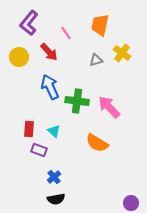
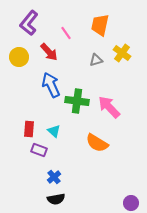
blue arrow: moved 1 px right, 2 px up
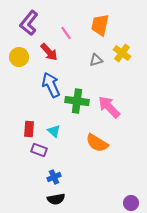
blue cross: rotated 16 degrees clockwise
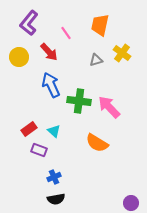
green cross: moved 2 px right
red rectangle: rotated 49 degrees clockwise
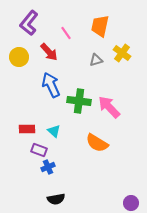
orange trapezoid: moved 1 px down
red rectangle: moved 2 px left; rotated 35 degrees clockwise
blue cross: moved 6 px left, 10 px up
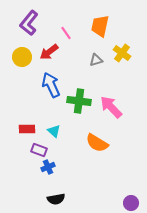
red arrow: rotated 96 degrees clockwise
yellow circle: moved 3 px right
pink arrow: moved 2 px right
